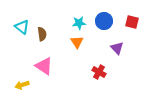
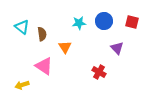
orange triangle: moved 12 px left, 5 px down
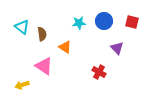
orange triangle: rotated 24 degrees counterclockwise
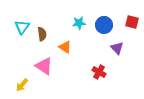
blue circle: moved 4 px down
cyan triangle: rotated 28 degrees clockwise
yellow arrow: rotated 32 degrees counterclockwise
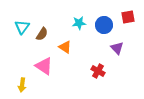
red square: moved 4 px left, 5 px up; rotated 24 degrees counterclockwise
brown semicircle: rotated 40 degrees clockwise
red cross: moved 1 px left, 1 px up
yellow arrow: rotated 32 degrees counterclockwise
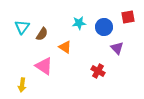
blue circle: moved 2 px down
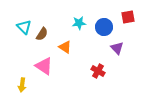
cyan triangle: moved 2 px right; rotated 21 degrees counterclockwise
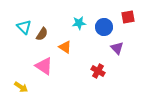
yellow arrow: moved 1 px left, 2 px down; rotated 64 degrees counterclockwise
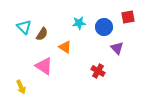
yellow arrow: rotated 32 degrees clockwise
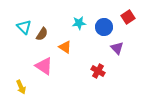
red square: rotated 24 degrees counterclockwise
